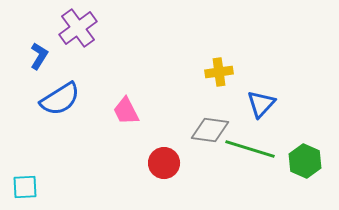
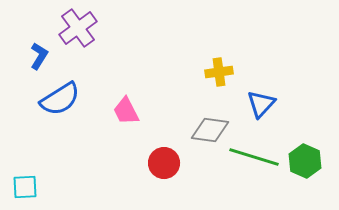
green line: moved 4 px right, 8 px down
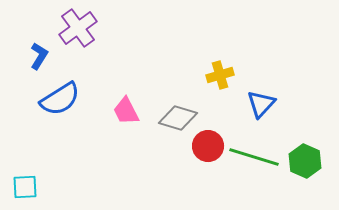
yellow cross: moved 1 px right, 3 px down; rotated 8 degrees counterclockwise
gray diamond: moved 32 px left, 12 px up; rotated 9 degrees clockwise
red circle: moved 44 px right, 17 px up
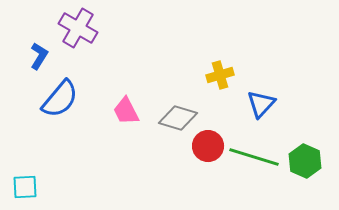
purple cross: rotated 24 degrees counterclockwise
blue semicircle: rotated 18 degrees counterclockwise
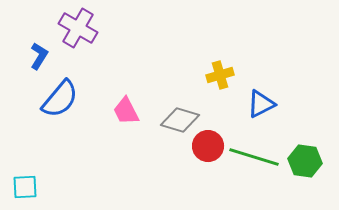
blue triangle: rotated 20 degrees clockwise
gray diamond: moved 2 px right, 2 px down
green hexagon: rotated 16 degrees counterclockwise
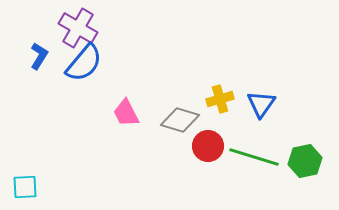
yellow cross: moved 24 px down
blue semicircle: moved 24 px right, 36 px up
blue triangle: rotated 28 degrees counterclockwise
pink trapezoid: moved 2 px down
green hexagon: rotated 20 degrees counterclockwise
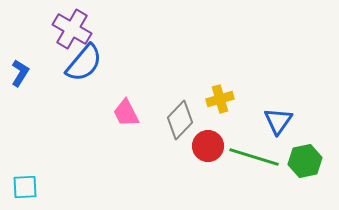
purple cross: moved 6 px left, 1 px down
blue L-shape: moved 19 px left, 17 px down
blue triangle: moved 17 px right, 17 px down
gray diamond: rotated 63 degrees counterclockwise
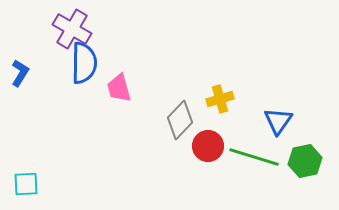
blue semicircle: rotated 39 degrees counterclockwise
pink trapezoid: moved 7 px left, 25 px up; rotated 12 degrees clockwise
cyan square: moved 1 px right, 3 px up
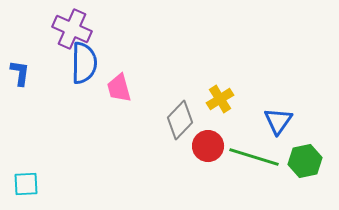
purple cross: rotated 6 degrees counterclockwise
blue L-shape: rotated 24 degrees counterclockwise
yellow cross: rotated 16 degrees counterclockwise
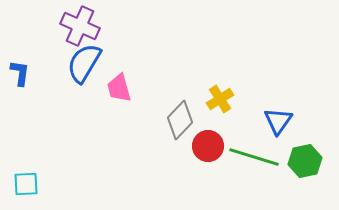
purple cross: moved 8 px right, 3 px up
blue semicircle: rotated 150 degrees counterclockwise
